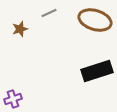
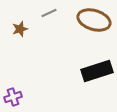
brown ellipse: moved 1 px left
purple cross: moved 2 px up
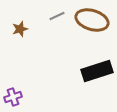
gray line: moved 8 px right, 3 px down
brown ellipse: moved 2 px left
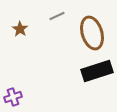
brown ellipse: moved 13 px down; rotated 56 degrees clockwise
brown star: rotated 21 degrees counterclockwise
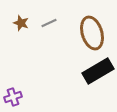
gray line: moved 8 px left, 7 px down
brown star: moved 1 px right, 6 px up; rotated 14 degrees counterclockwise
black rectangle: moved 1 px right; rotated 12 degrees counterclockwise
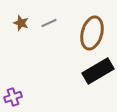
brown ellipse: rotated 32 degrees clockwise
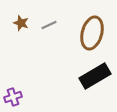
gray line: moved 2 px down
black rectangle: moved 3 px left, 5 px down
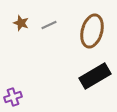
brown ellipse: moved 2 px up
